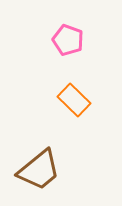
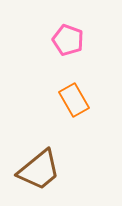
orange rectangle: rotated 16 degrees clockwise
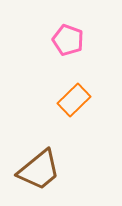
orange rectangle: rotated 76 degrees clockwise
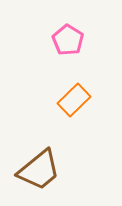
pink pentagon: rotated 12 degrees clockwise
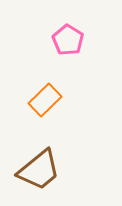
orange rectangle: moved 29 px left
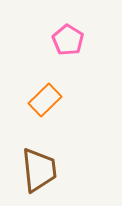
brown trapezoid: rotated 57 degrees counterclockwise
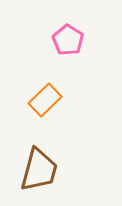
brown trapezoid: rotated 21 degrees clockwise
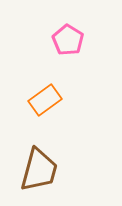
orange rectangle: rotated 8 degrees clockwise
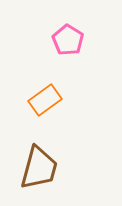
brown trapezoid: moved 2 px up
